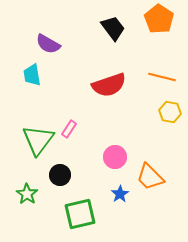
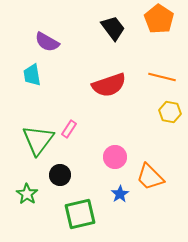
purple semicircle: moved 1 px left, 2 px up
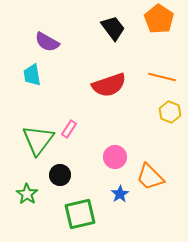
yellow hexagon: rotated 10 degrees clockwise
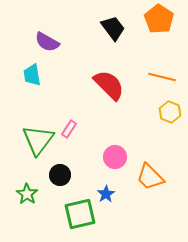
red semicircle: rotated 116 degrees counterclockwise
blue star: moved 14 px left
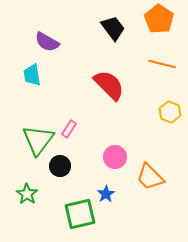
orange line: moved 13 px up
black circle: moved 9 px up
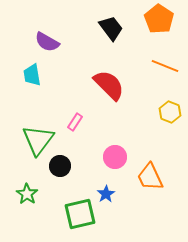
black trapezoid: moved 2 px left
orange line: moved 3 px right, 2 px down; rotated 8 degrees clockwise
pink rectangle: moved 6 px right, 7 px up
orange trapezoid: rotated 20 degrees clockwise
